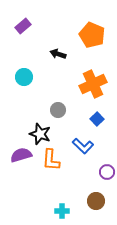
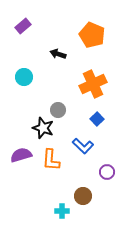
black star: moved 3 px right, 6 px up
brown circle: moved 13 px left, 5 px up
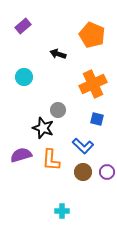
blue square: rotated 32 degrees counterclockwise
brown circle: moved 24 px up
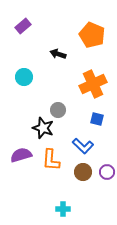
cyan cross: moved 1 px right, 2 px up
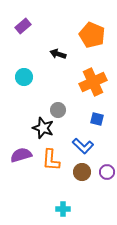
orange cross: moved 2 px up
brown circle: moved 1 px left
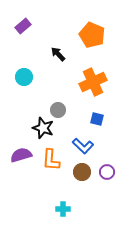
black arrow: rotated 28 degrees clockwise
